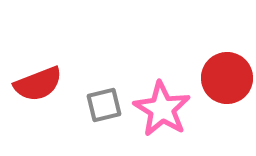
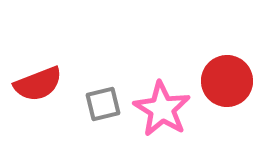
red circle: moved 3 px down
gray square: moved 1 px left, 1 px up
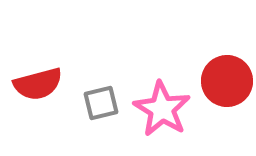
red semicircle: rotated 6 degrees clockwise
gray square: moved 2 px left, 1 px up
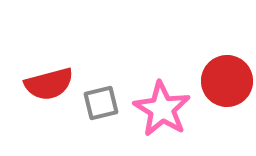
red semicircle: moved 11 px right
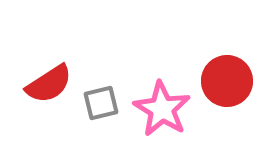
red semicircle: rotated 18 degrees counterclockwise
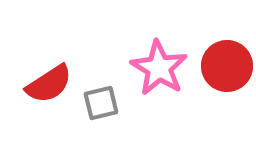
red circle: moved 15 px up
pink star: moved 3 px left, 41 px up
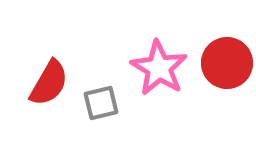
red circle: moved 3 px up
red semicircle: moved 1 px up; rotated 27 degrees counterclockwise
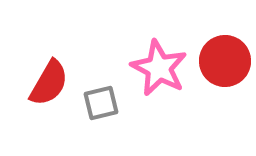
red circle: moved 2 px left, 2 px up
pink star: rotated 4 degrees counterclockwise
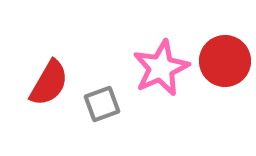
pink star: moved 2 px right; rotated 20 degrees clockwise
gray square: moved 1 px right, 1 px down; rotated 6 degrees counterclockwise
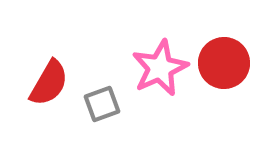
red circle: moved 1 px left, 2 px down
pink star: moved 1 px left
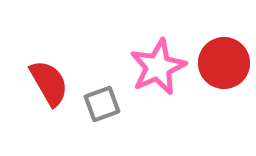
pink star: moved 2 px left, 1 px up
red semicircle: rotated 60 degrees counterclockwise
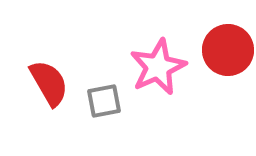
red circle: moved 4 px right, 13 px up
gray square: moved 2 px right, 3 px up; rotated 9 degrees clockwise
